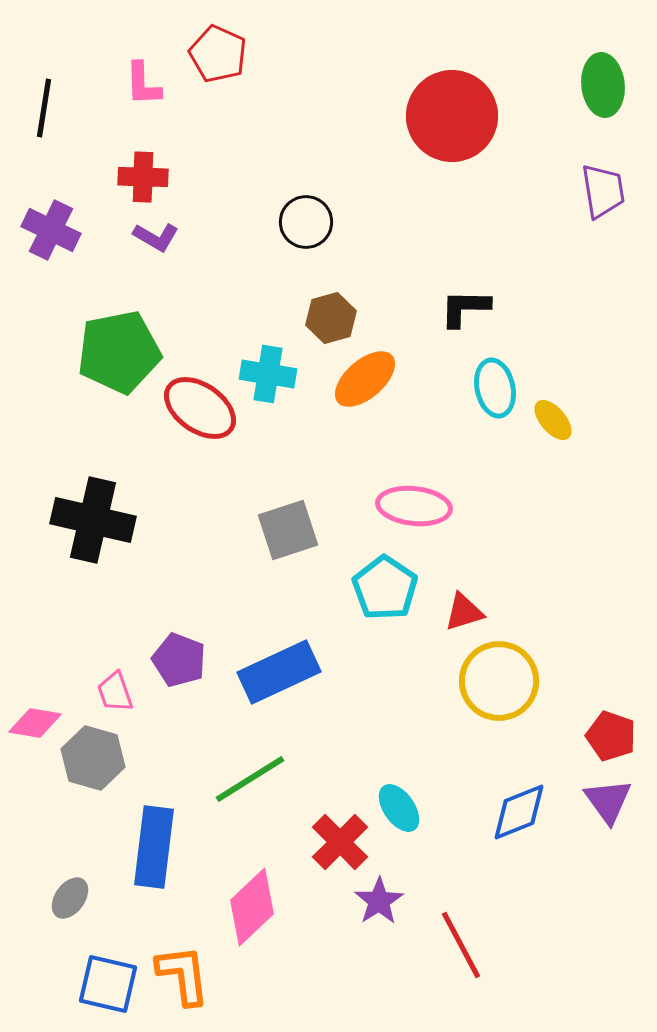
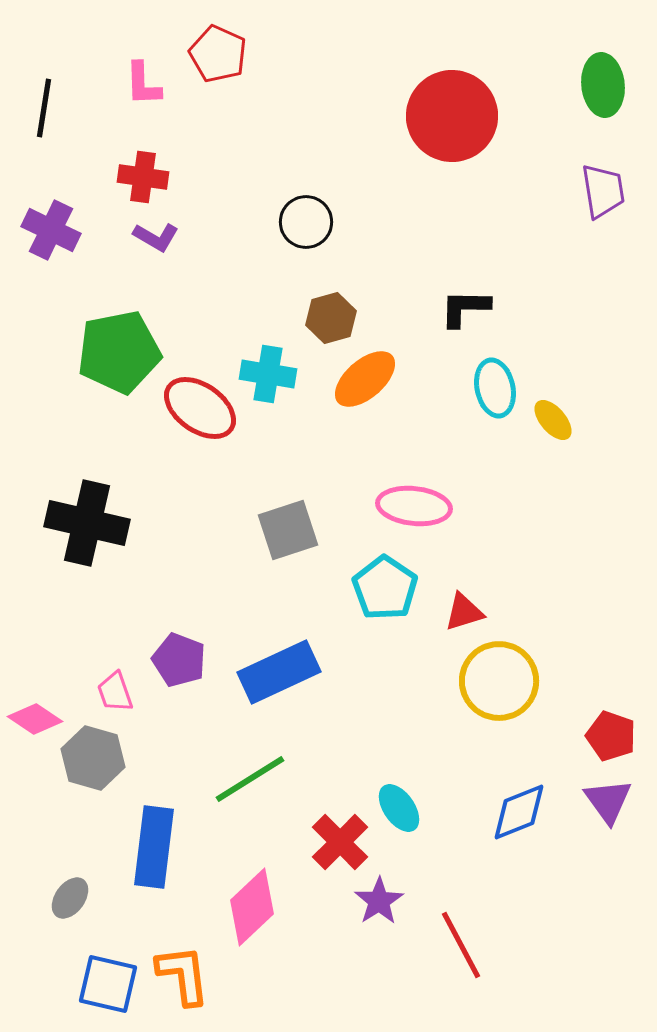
red cross at (143, 177): rotated 6 degrees clockwise
black cross at (93, 520): moved 6 px left, 3 px down
pink diamond at (35, 723): moved 4 px up; rotated 24 degrees clockwise
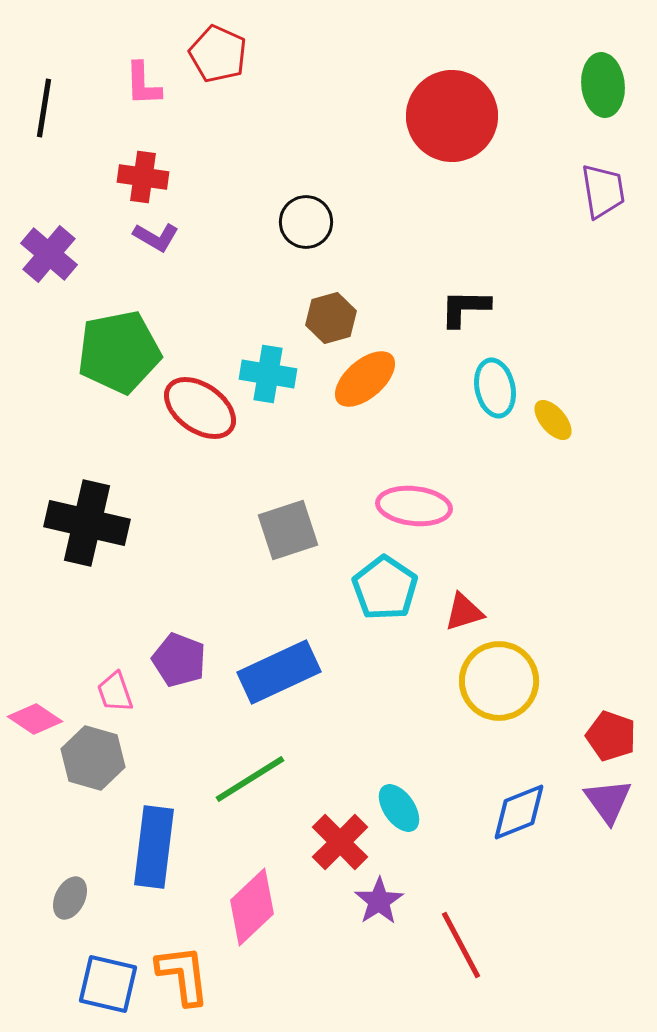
purple cross at (51, 230): moved 2 px left, 24 px down; rotated 14 degrees clockwise
gray ellipse at (70, 898): rotated 9 degrees counterclockwise
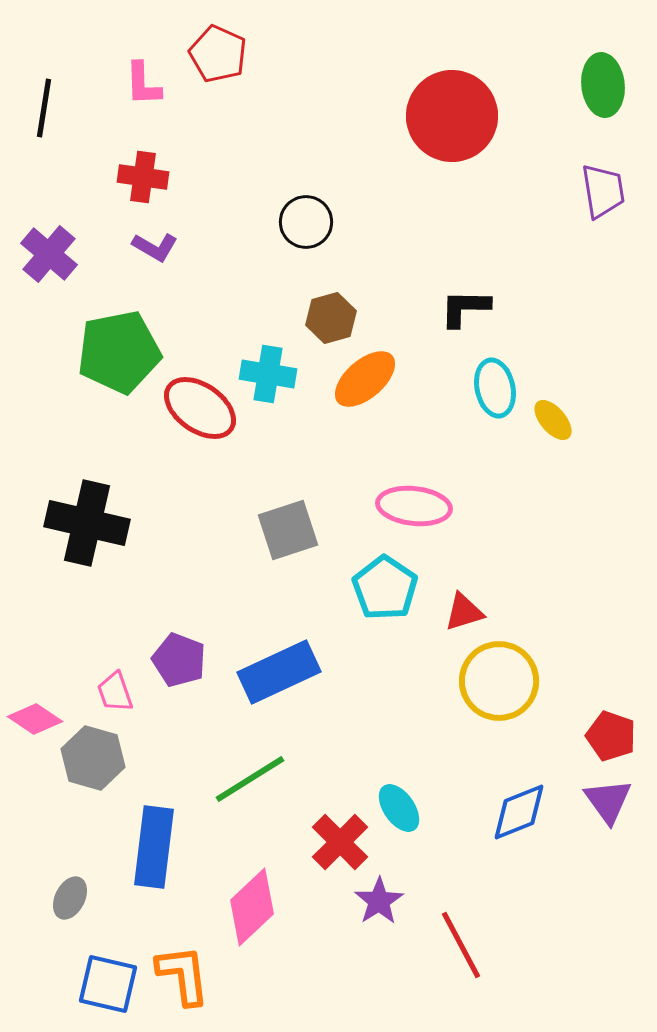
purple L-shape at (156, 237): moved 1 px left, 10 px down
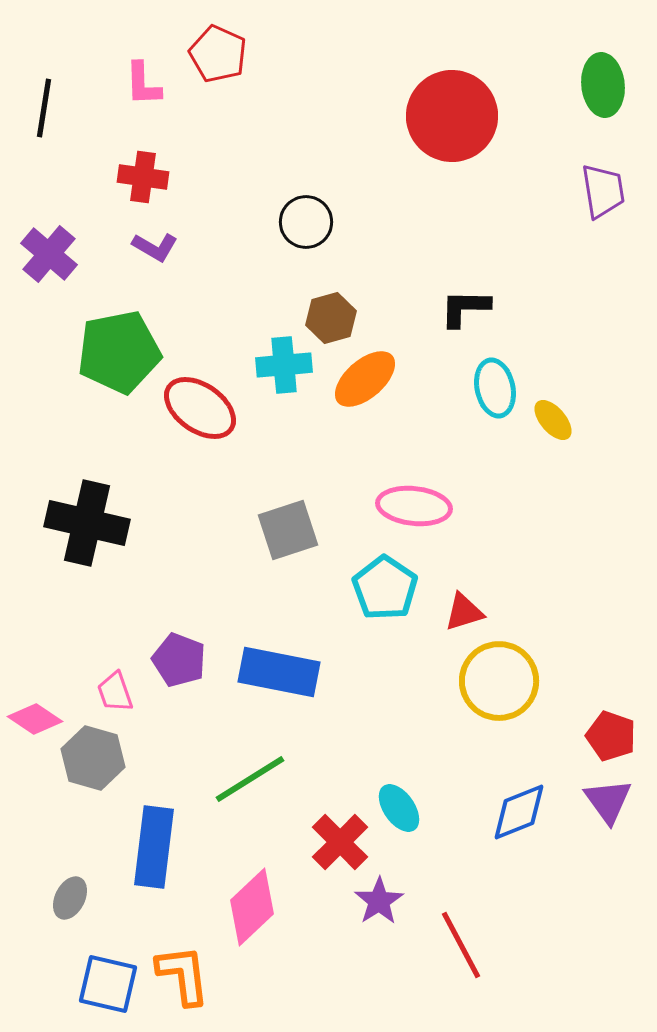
cyan cross at (268, 374): moved 16 px right, 9 px up; rotated 14 degrees counterclockwise
blue rectangle at (279, 672): rotated 36 degrees clockwise
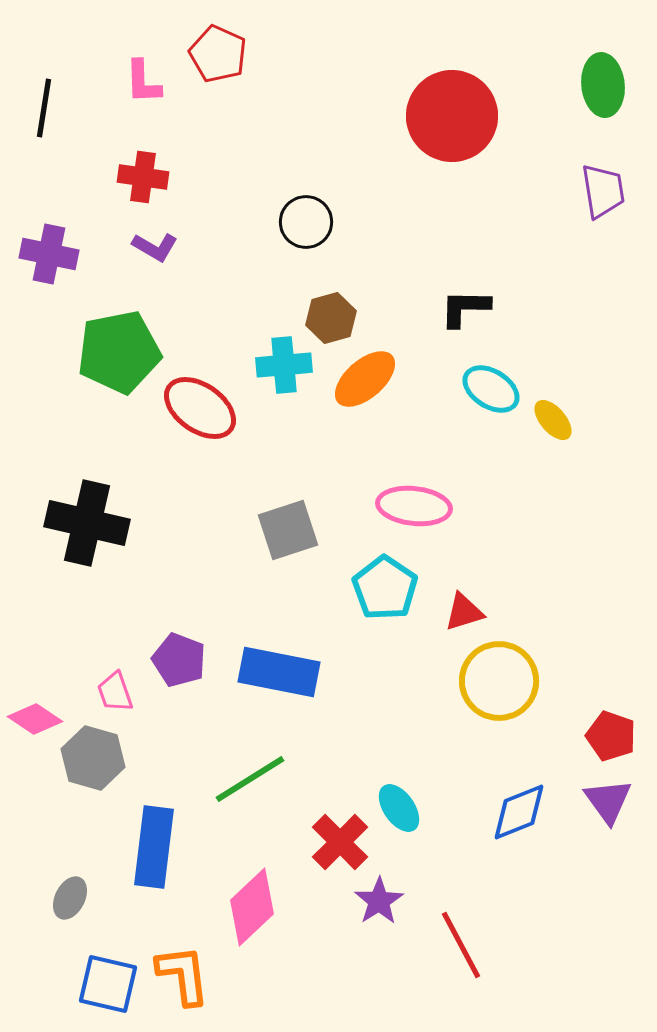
pink L-shape at (143, 84): moved 2 px up
purple cross at (49, 254): rotated 28 degrees counterclockwise
cyan ellipse at (495, 388): moved 4 px left, 1 px down; rotated 46 degrees counterclockwise
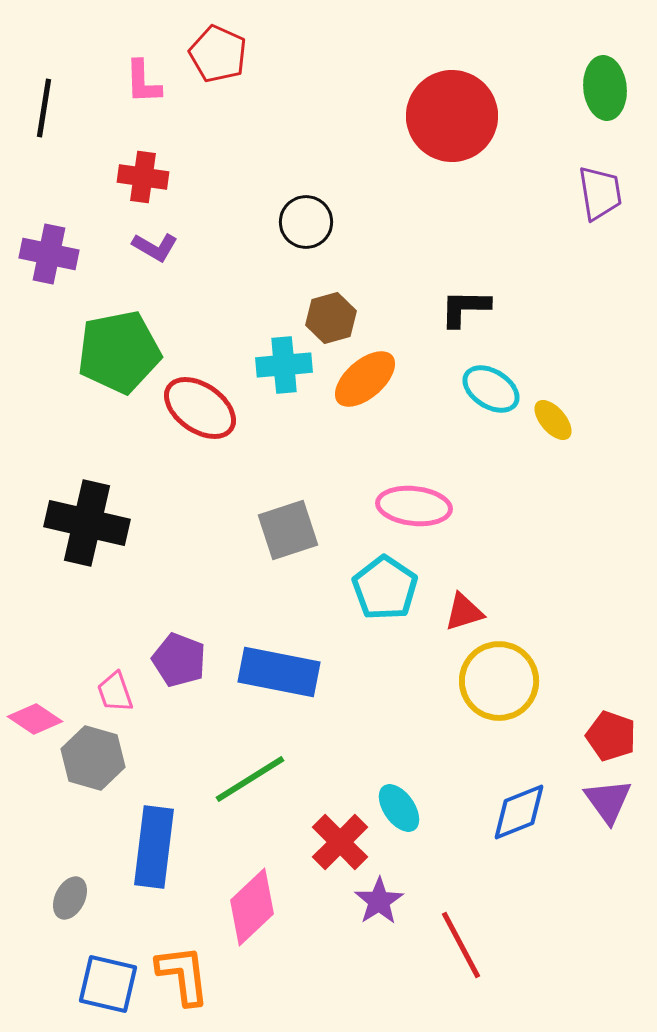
green ellipse at (603, 85): moved 2 px right, 3 px down
purple trapezoid at (603, 191): moved 3 px left, 2 px down
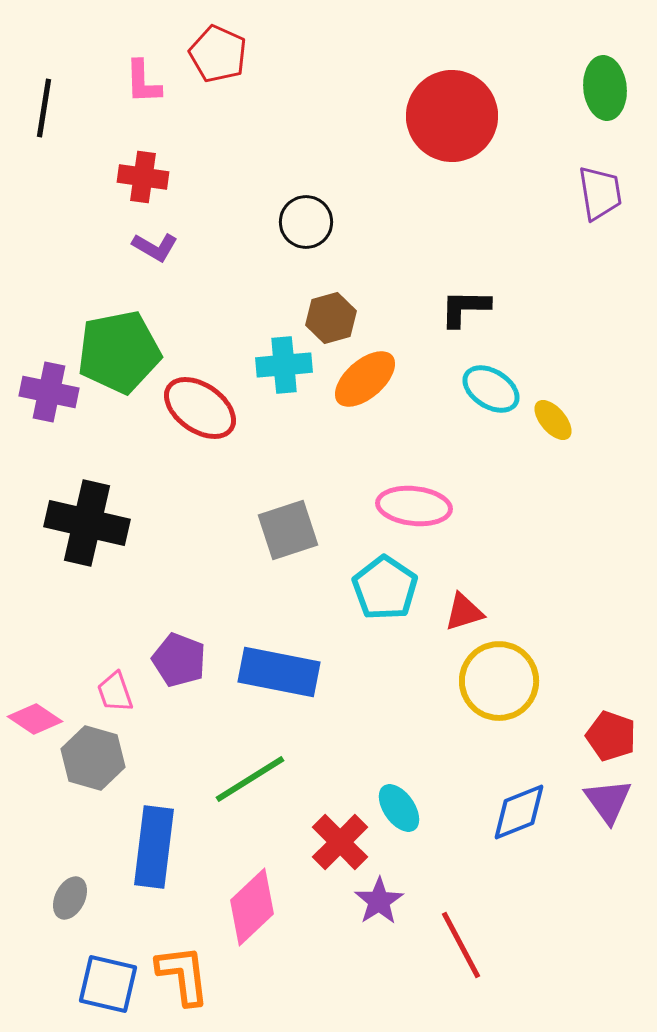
purple cross at (49, 254): moved 138 px down
